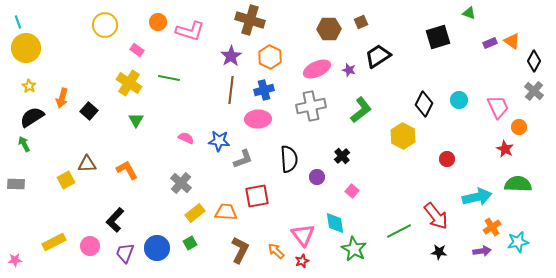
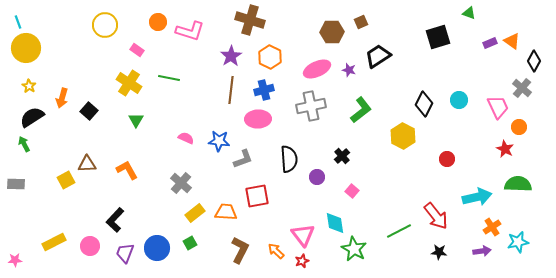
brown hexagon at (329, 29): moved 3 px right, 3 px down
gray cross at (534, 91): moved 12 px left, 3 px up
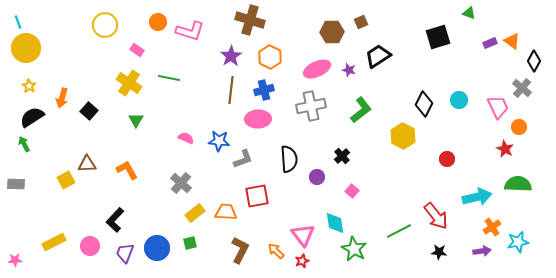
green square at (190, 243): rotated 16 degrees clockwise
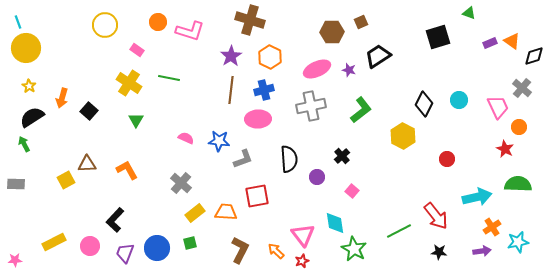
black diamond at (534, 61): moved 5 px up; rotated 45 degrees clockwise
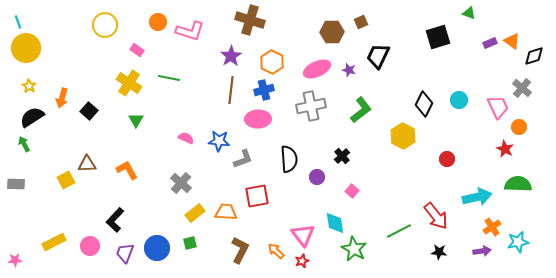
black trapezoid at (378, 56): rotated 32 degrees counterclockwise
orange hexagon at (270, 57): moved 2 px right, 5 px down
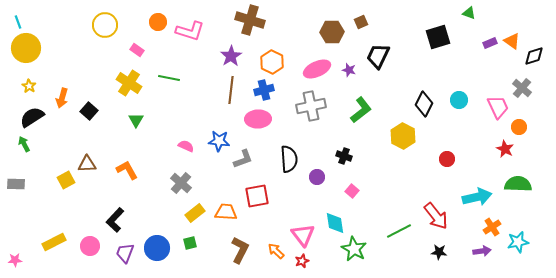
pink semicircle at (186, 138): moved 8 px down
black cross at (342, 156): moved 2 px right; rotated 28 degrees counterclockwise
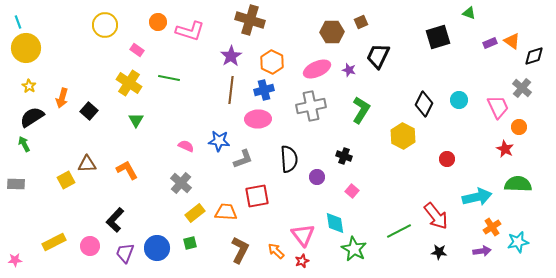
green L-shape at (361, 110): rotated 20 degrees counterclockwise
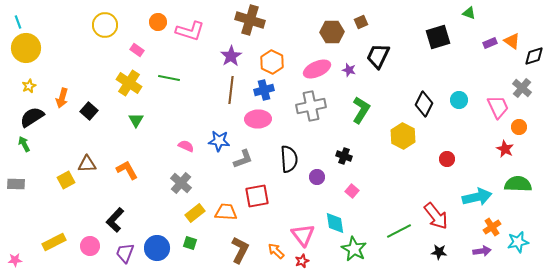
yellow star at (29, 86): rotated 16 degrees clockwise
green square at (190, 243): rotated 32 degrees clockwise
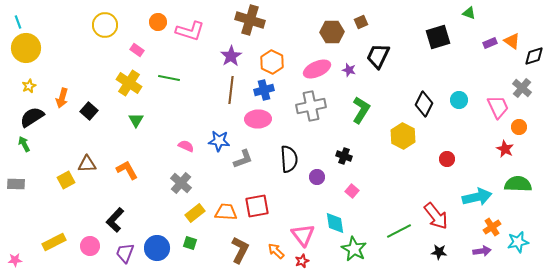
red square at (257, 196): moved 10 px down
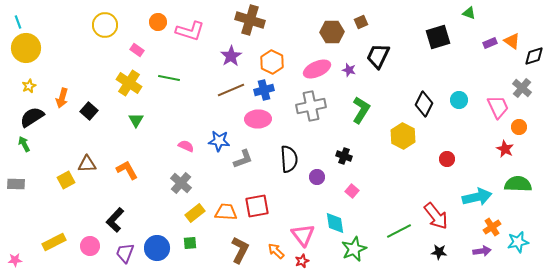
brown line at (231, 90): rotated 60 degrees clockwise
green square at (190, 243): rotated 24 degrees counterclockwise
green star at (354, 249): rotated 20 degrees clockwise
